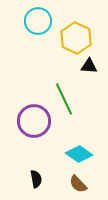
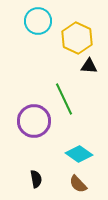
yellow hexagon: moved 1 px right
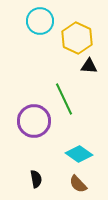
cyan circle: moved 2 px right
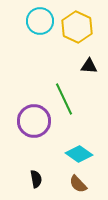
yellow hexagon: moved 11 px up
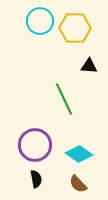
yellow hexagon: moved 2 px left, 1 px down; rotated 24 degrees counterclockwise
purple circle: moved 1 px right, 24 px down
